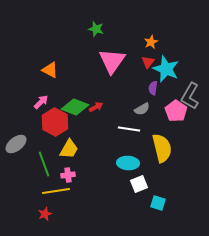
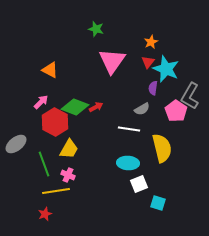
pink cross: rotated 32 degrees clockwise
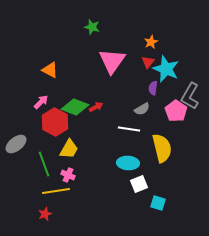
green star: moved 4 px left, 2 px up
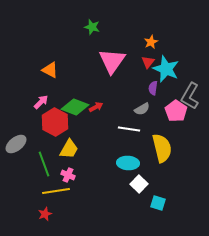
white square: rotated 24 degrees counterclockwise
